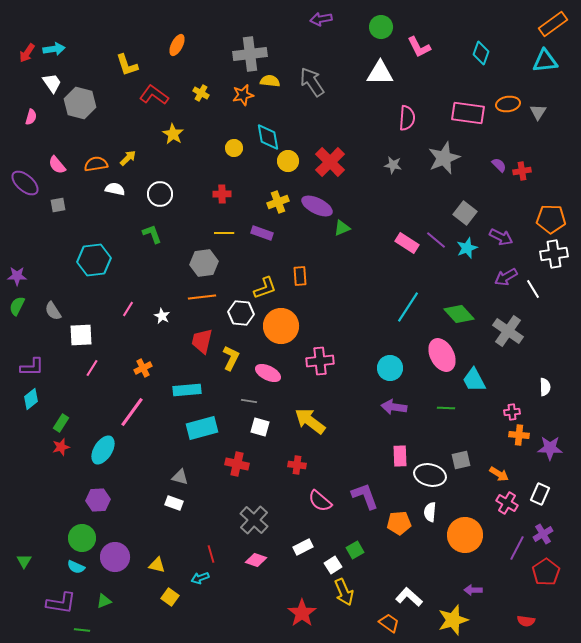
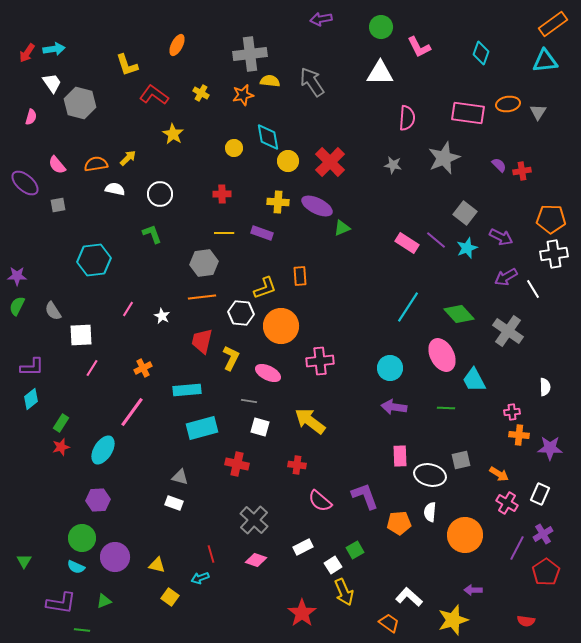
yellow cross at (278, 202): rotated 25 degrees clockwise
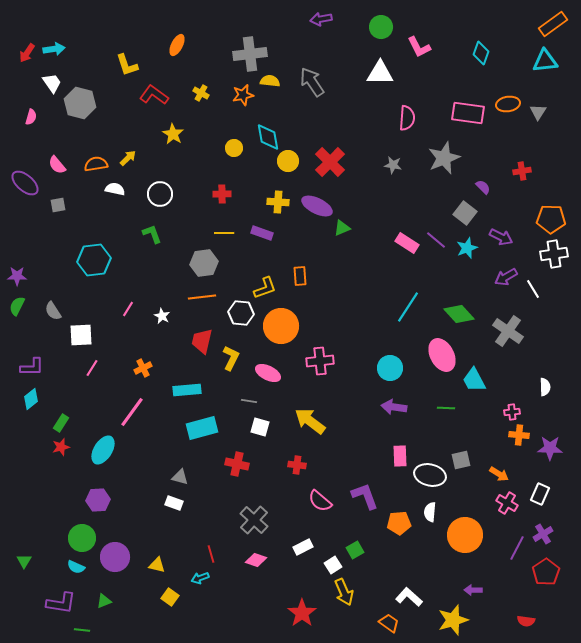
purple semicircle at (499, 165): moved 16 px left, 22 px down
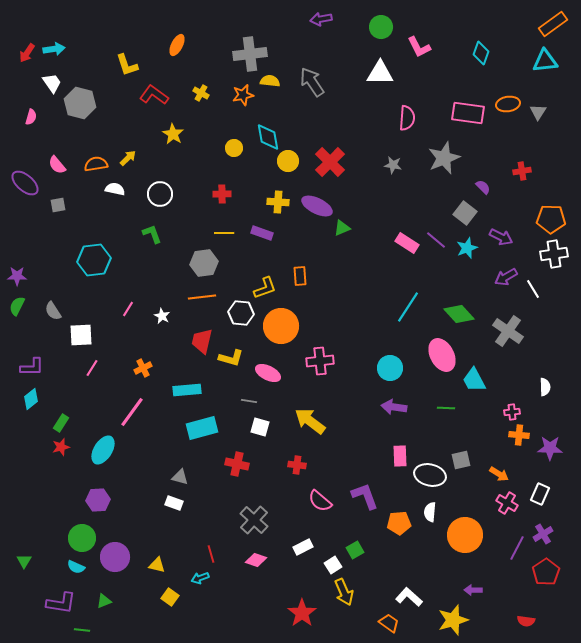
yellow L-shape at (231, 358): rotated 80 degrees clockwise
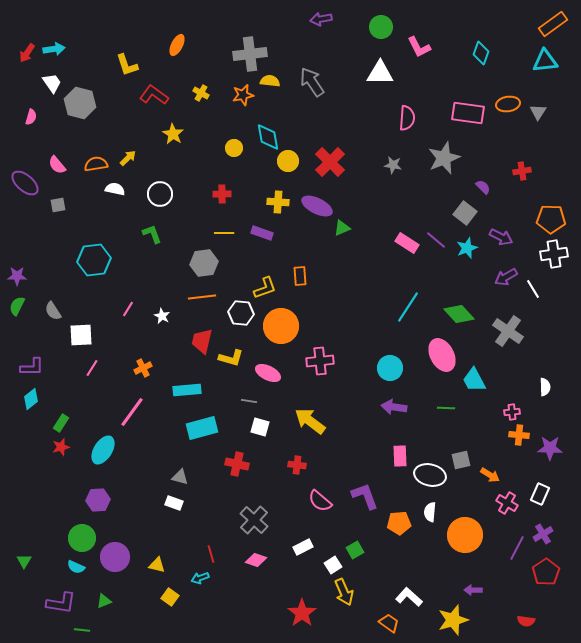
orange arrow at (499, 474): moved 9 px left, 1 px down
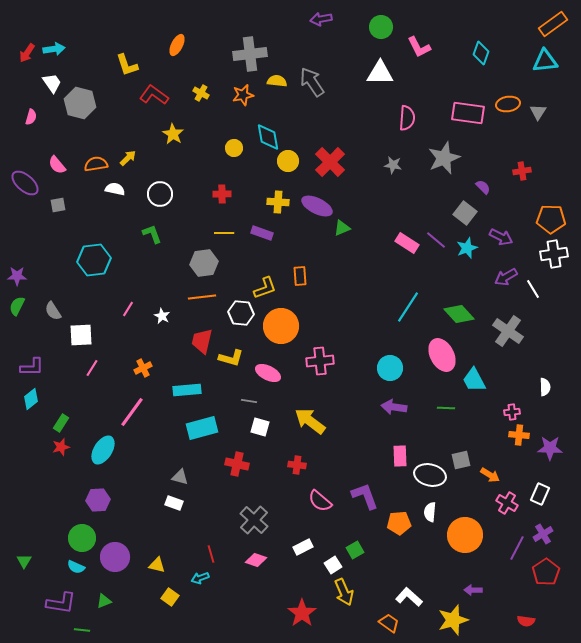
yellow semicircle at (270, 81): moved 7 px right
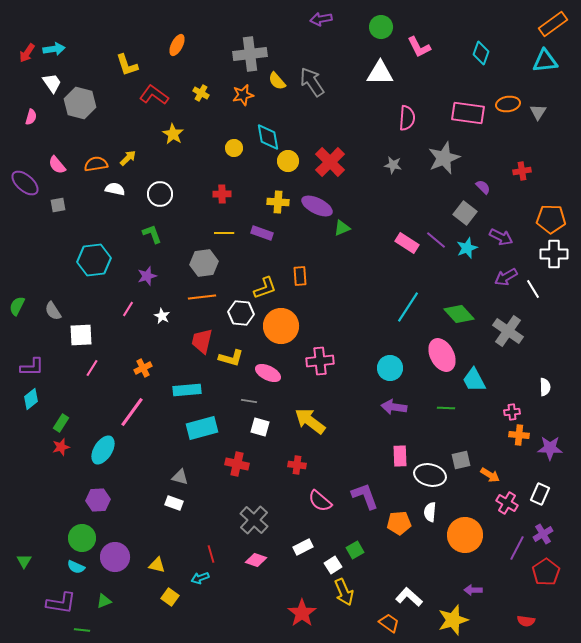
yellow semicircle at (277, 81): rotated 138 degrees counterclockwise
white cross at (554, 254): rotated 8 degrees clockwise
purple star at (17, 276): moved 130 px right; rotated 18 degrees counterclockwise
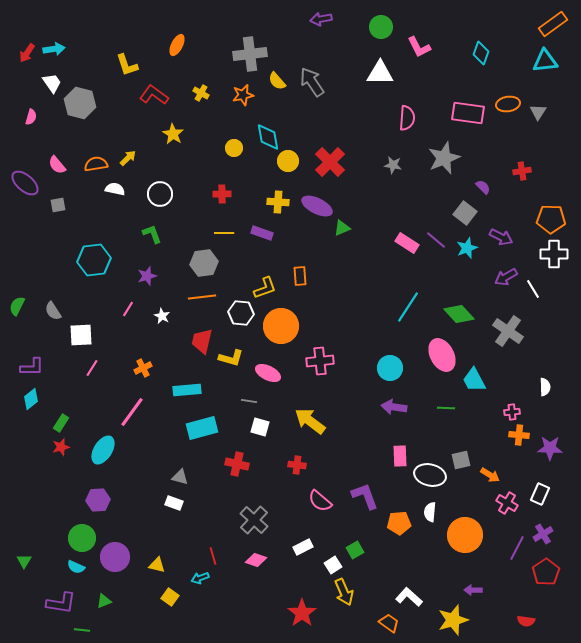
red line at (211, 554): moved 2 px right, 2 px down
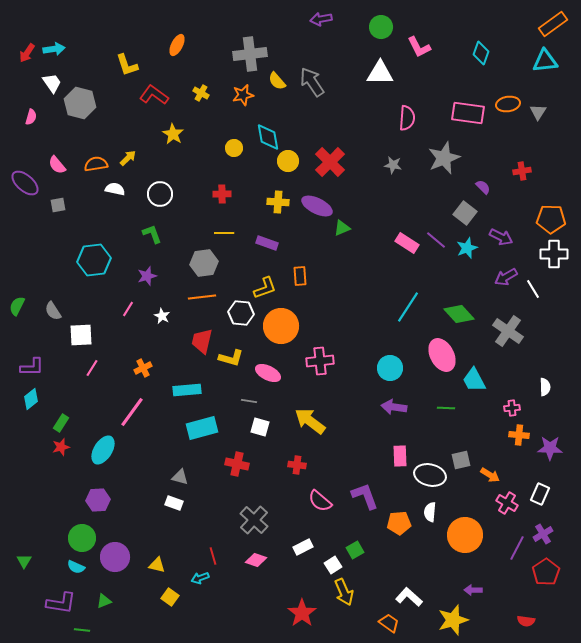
purple rectangle at (262, 233): moved 5 px right, 10 px down
pink cross at (512, 412): moved 4 px up
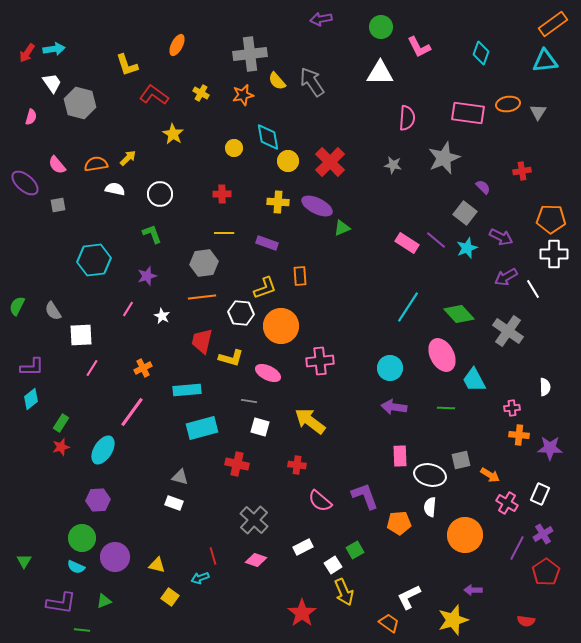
white semicircle at (430, 512): moved 5 px up
white L-shape at (409, 597): rotated 68 degrees counterclockwise
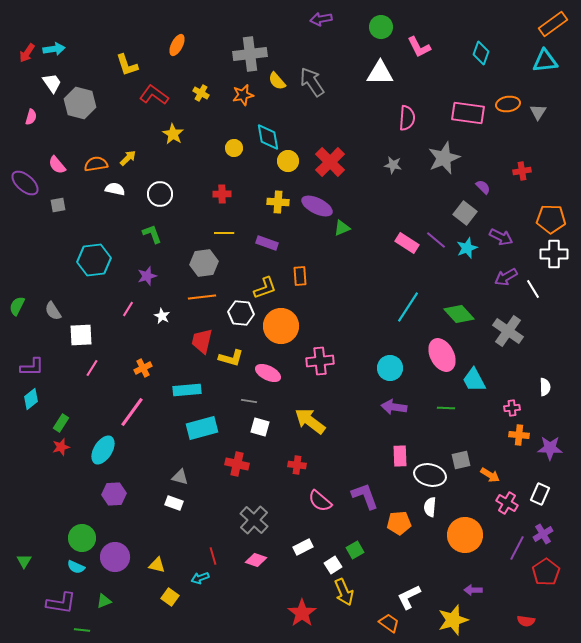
purple hexagon at (98, 500): moved 16 px right, 6 px up
